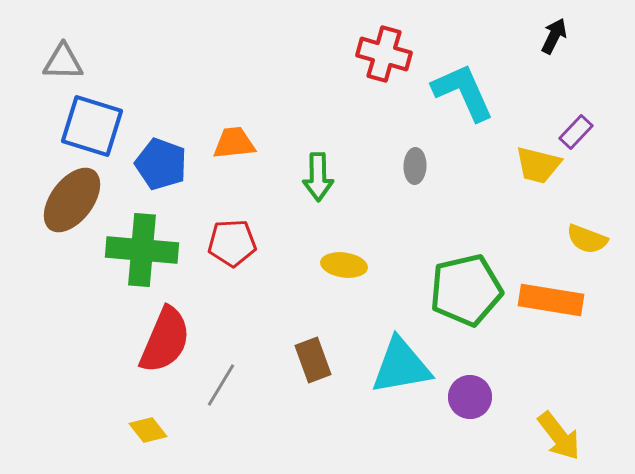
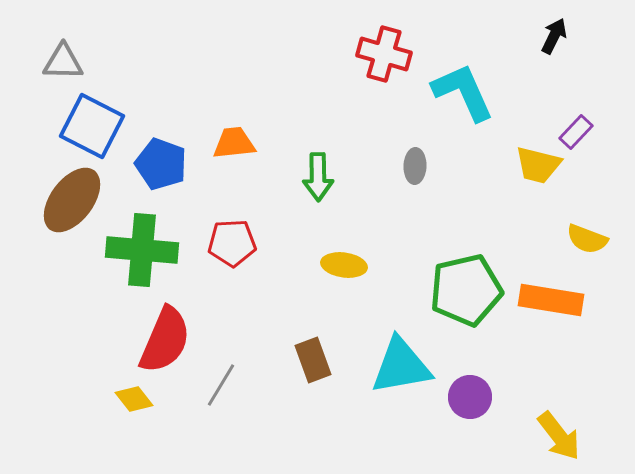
blue square: rotated 10 degrees clockwise
yellow diamond: moved 14 px left, 31 px up
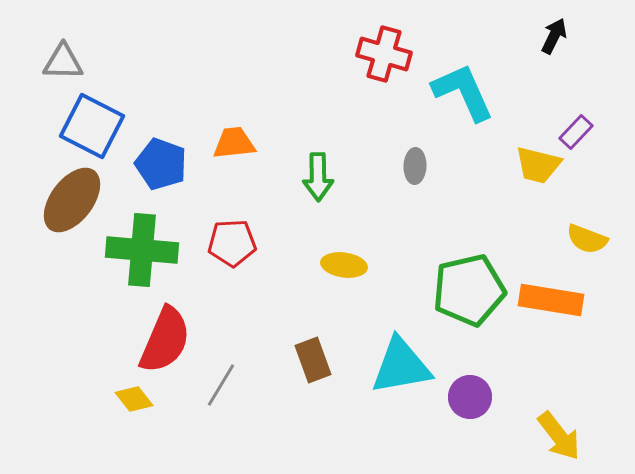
green pentagon: moved 3 px right
